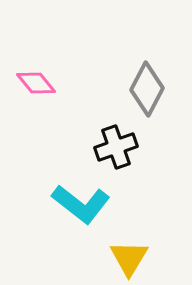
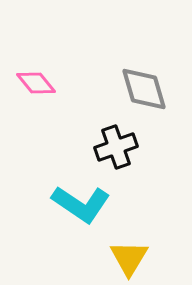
gray diamond: moved 3 px left; rotated 44 degrees counterclockwise
cyan L-shape: rotated 4 degrees counterclockwise
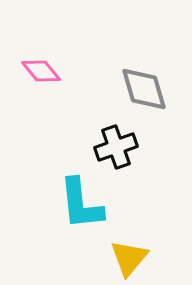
pink diamond: moved 5 px right, 12 px up
cyan L-shape: rotated 50 degrees clockwise
yellow triangle: rotated 9 degrees clockwise
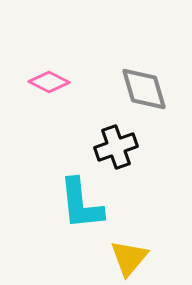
pink diamond: moved 8 px right, 11 px down; rotated 24 degrees counterclockwise
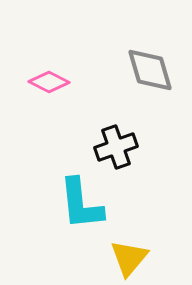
gray diamond: moved 6 px right, 19 px up
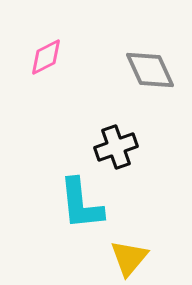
gray diamond: rotated 8 degrees counterclockwise
pink diamond: moved 3 px left, 25 px up; rotated 54 degrees counterclockwise
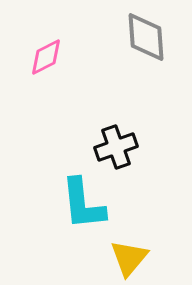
gray diamond: moved 4 px left, 33 px up; rotated 20 degrees clockwise
cyan L-shape: moved 2 px right
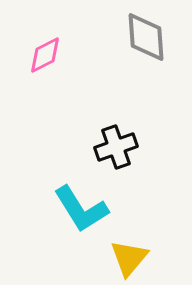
pink diamond: moved 1 px left, 2 px up
cyan L-shape: moved 2 px left, 5 px down; rotated 26 degrees counterclockwise
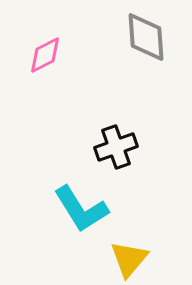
yellow triangle: moved 1 px down
